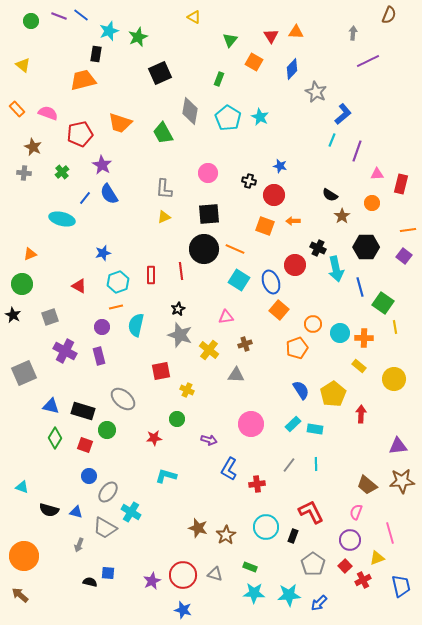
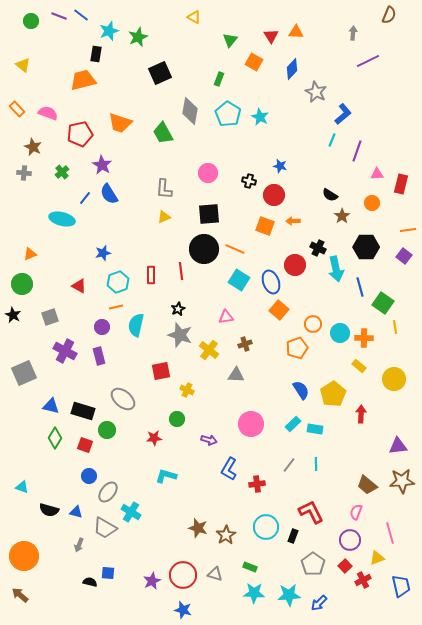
cyan pentagon at (228, 118): moved 4 px up
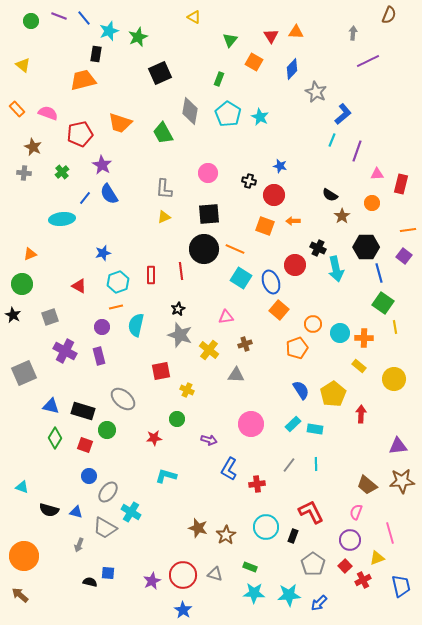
blue line at (81, 15): moved 3 px right, 3 px down; rotated 14 degrees clockwise
cyan ellipse at (62, 219): rotated 20 degrees counterclockwise
cyan square at (239, 280): moved 2 px right, 2 px up
blue line at (360, 287): moved 19 px right, 14 px up
blue star at (183, 610): rotated 18 degrees clockwise
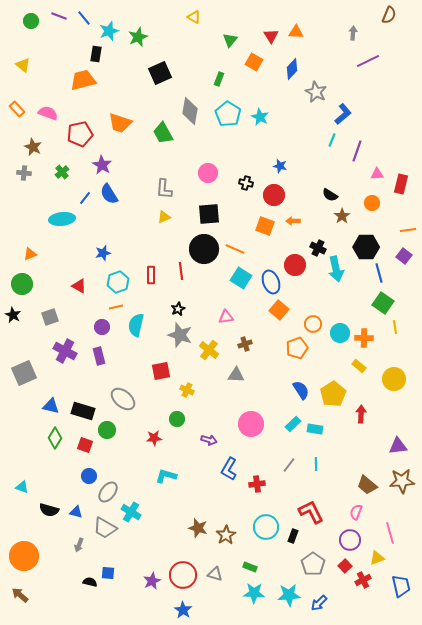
black cross at (249, 181): moved 3 px left, 2 px down
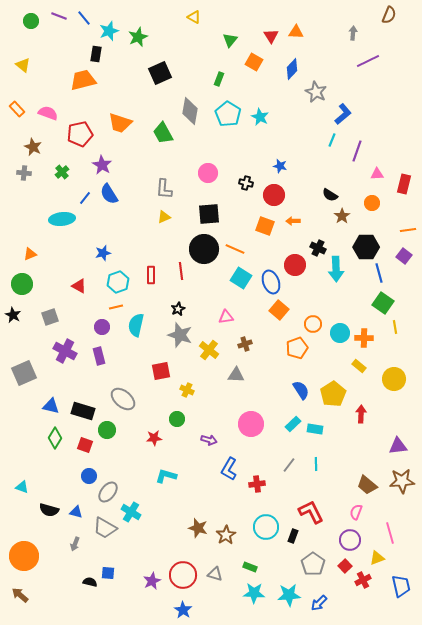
red rectangle at (401, 184): moved 3 px right
cyan arrow at (336, 269): rotated 10 degrees clockwise
gray arrow at (79, 545): moved 4 px left, 1 px up
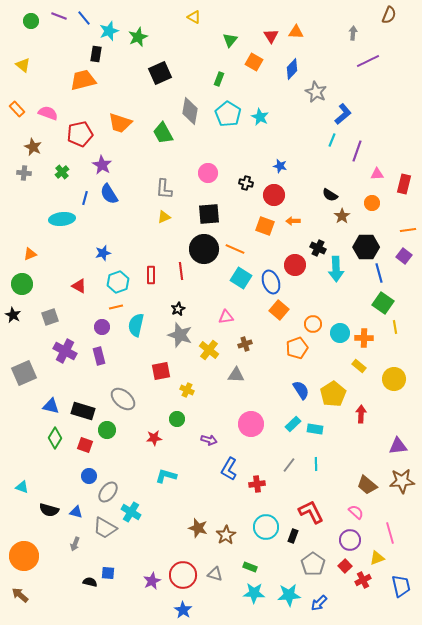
blue line at (85, 198): rotated 24 degrees counterclockwise
pink semicircle at (356, 512): rotated 112 degrees clockwise
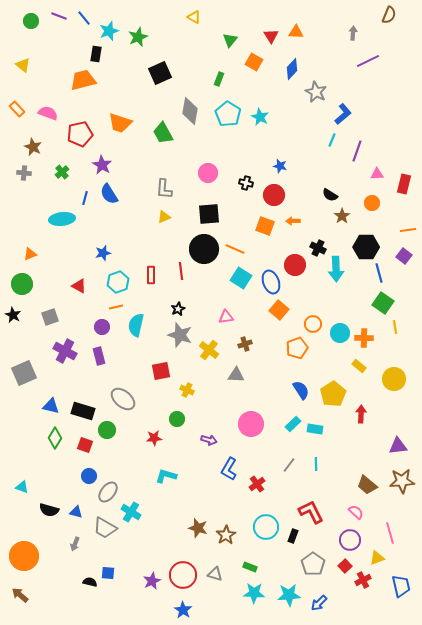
red cross at (257, 484): rotated 28 degrees counterclockwise
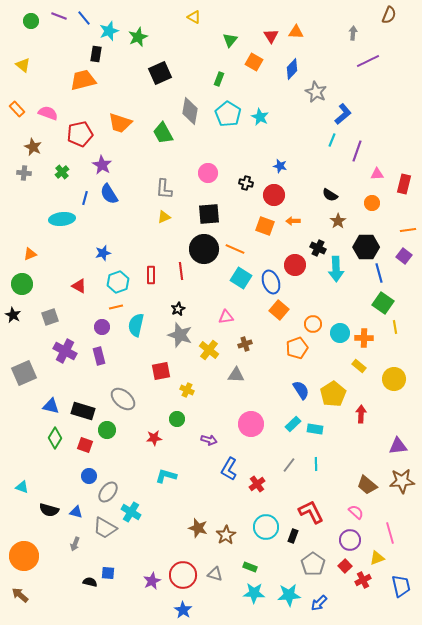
brown star at (342, 216): moved 4 px left, 5 px down
